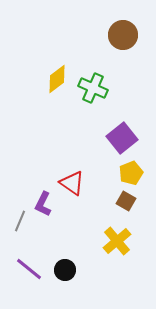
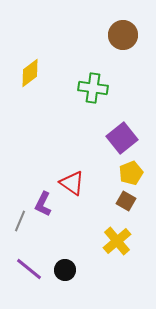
yellow diamond: moved 27 px left, 6 px up
green cross: rotated 16 degrees counterclockwise
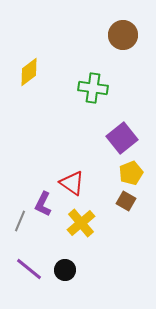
yellow diamond: moved 1 px left, 1 px up
yellow cross: moved 36 px left, 18 px up
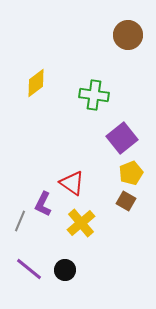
brown circle: moved 5 px right
yellow diamond: moved 7 px right, 11 px down
green cross: moved 1 px right, 7 px down
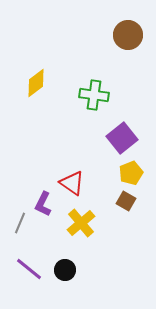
gray line: moved 2 px down
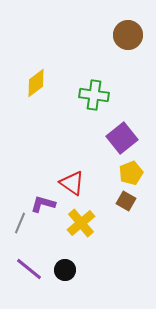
purple L-shape: rotated 80 degrees clockwise
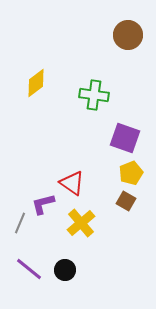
purple square: moved 3 px right; rotated 32 degrees counterclockwise
purple L-shape: rotated 30 degrees counterclockwise
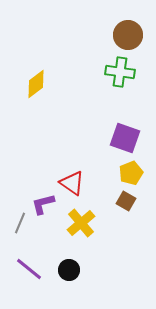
yellow diamond: moved 1 px down
green cross: moved 26 px right, 23 px up
black circle: moved 4 px right
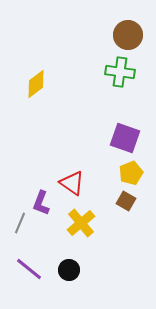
purple L-shape: moved 2 px left, 1 px up; rotated 55 degrees counterclockwise
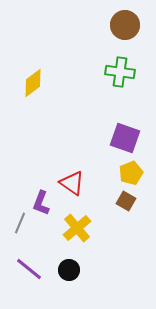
brown circle: moved 3 px left, 10 px up
yellow diamond: moved 3 px left, 1 px up
yellow cross: moved 4 px left, 5 px down
